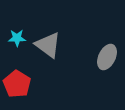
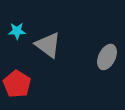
cyan star: moved 7 px up
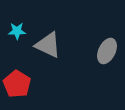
gray triangle: rotated 12 degrees counterclockwise
gray ellipse: moved 6 px up
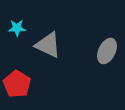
cyan star: moved 3 px up
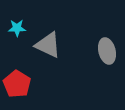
gray ellipse: rotated 40 degrees counterclockwise
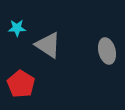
gray triangle: rotated 8 degrees clockwise
red pentagon: moved 4 px right
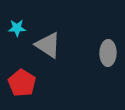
gray ellipse: moved 1 px right, 2 px down; rotated 15 degrees clockwise
red pentagon: moved 1 px right, 1 px up
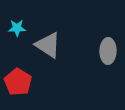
gray ellipse: moved 2 px up
red pentagon: moved 4 px left, 1 px up
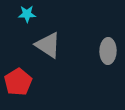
cyan star: moved 10 px right, 14 px up
red pentagon: rotated 8 degrees clockwise
